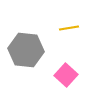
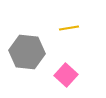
gray hexagon: moved 1 px right, 2 px down
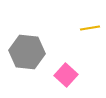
yellow line: moved 21 px right
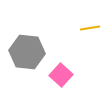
pink square: moved 5 px left
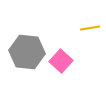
pink square: moved 14 px up
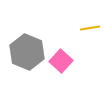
gray hexagon: rotated 16 degrees clockwise
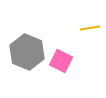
pink square: rotated 15 degrees counterclockwise
